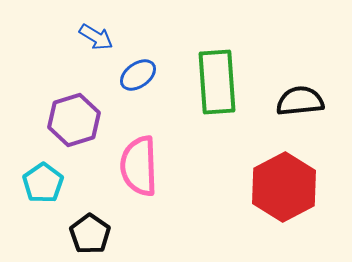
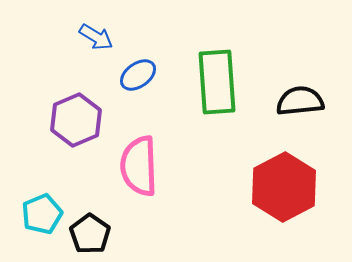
purple hexagon: moved 2 px right; rotated 6 degrees counterclockwise
cyan pentagon: moved 1 px left, 31 px down; rotated 12 degrees clockwise
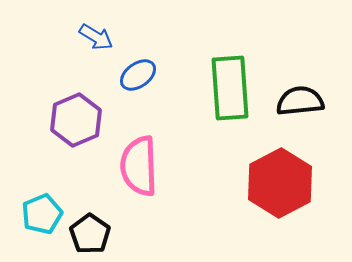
green rectangle: moved 13 px right, 6 px down
red hexagon: moved 4 px left, 4 px up
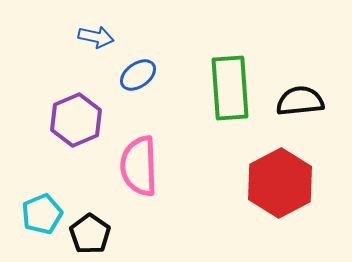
blue arrow: rotated 20 degrees counterclockwise
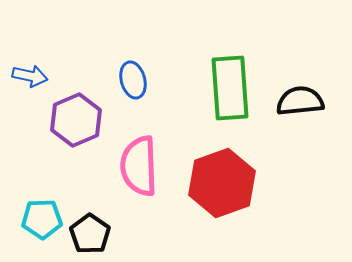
blue arrow: moved 66 px left, 39 px down
blue ellipse: moved 5 px left, 5 px down; rotated 69 degrees counterclockwise
red hexagon: moved 58 px left; rotated 8 degrees clockwise
cyan pentagon: moved 5 px down; rotated 21 degrees clockwise
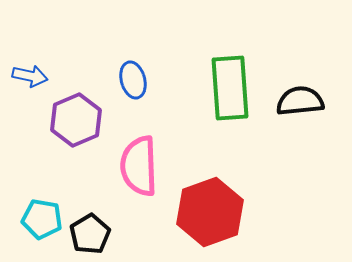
red hexagon: moved 12 px left, 29 px down
cyan pentagon: rotated 12 degrees clockwise
black pentagon: rotated 6 degrees clockwise
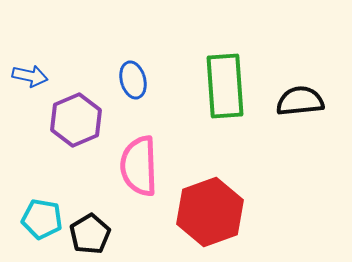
green rectangle: moved 5 px left, 2 px up
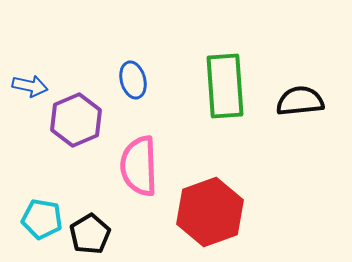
blue arrow: moved 10 px down
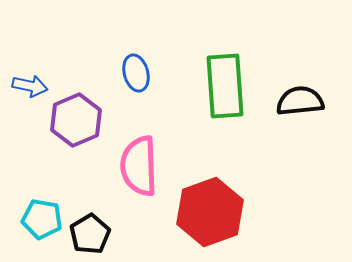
blue ellipse: moved 3 px right, 7 px up
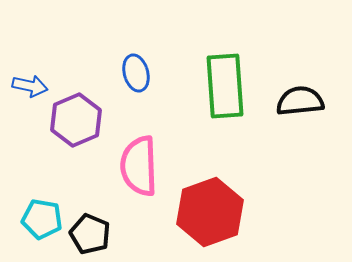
black pentagon: rotated 18 degrees counterclockwise
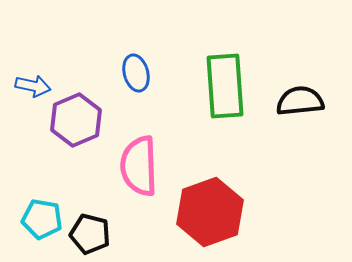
blue arrow: moved 3 px right
black pentagon: rotated 9 degrees counterclockwise
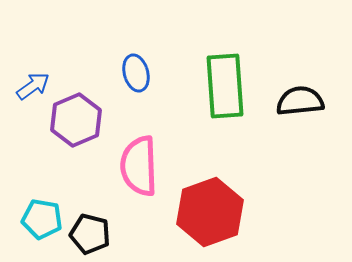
blue arrow: rotated 48 degrees counterclockwise
